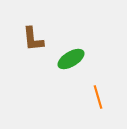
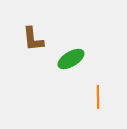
orange line: rotated 15 degrees clockwise
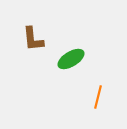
orange line: rotated 15 degrees clockwise
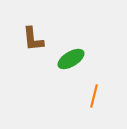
orange line: moved 4 px left, 1 px up
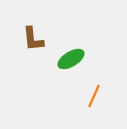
orange line: rotated 10 degrees clockwise
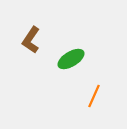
brown L-shape: moved 2 px left, 1 px down; rotated 40 degrees clockwise
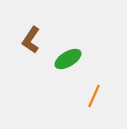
green ellipse: moved 3 px left
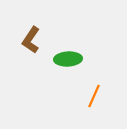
green ellipse: rotated 28 degrees clockwise
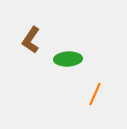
orange line: moved 1 px right, 2 px up
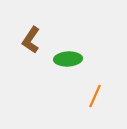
orange line: moved 2 px down
